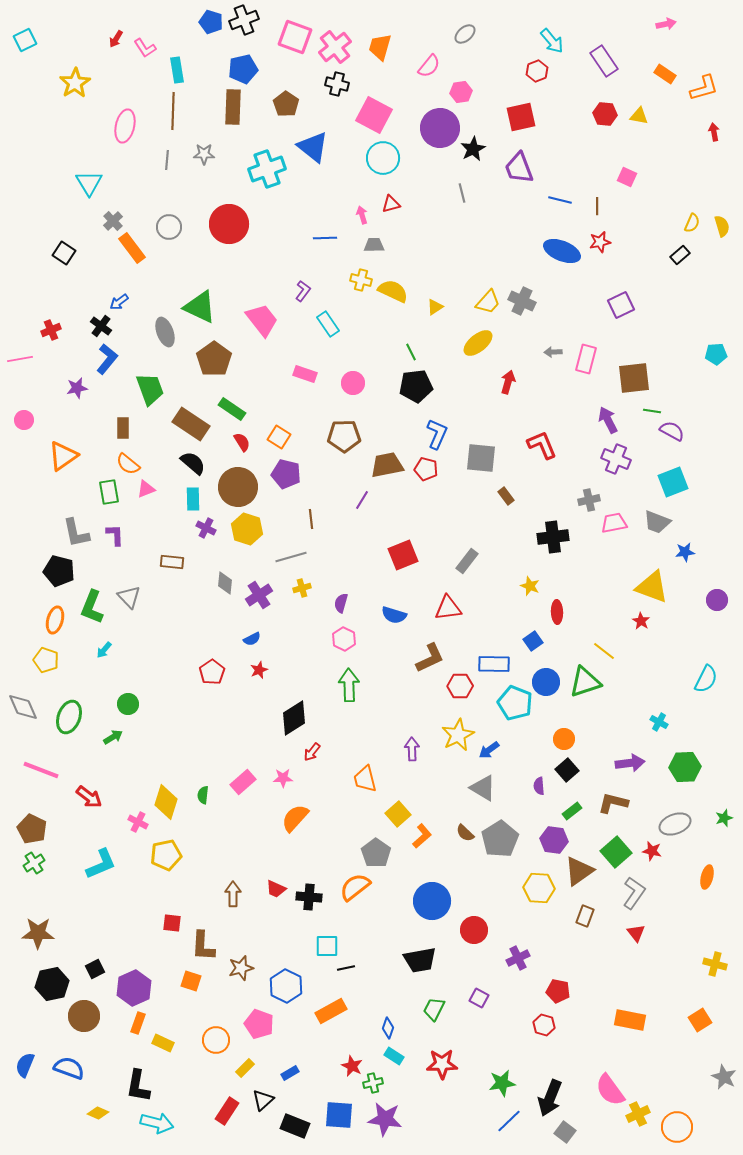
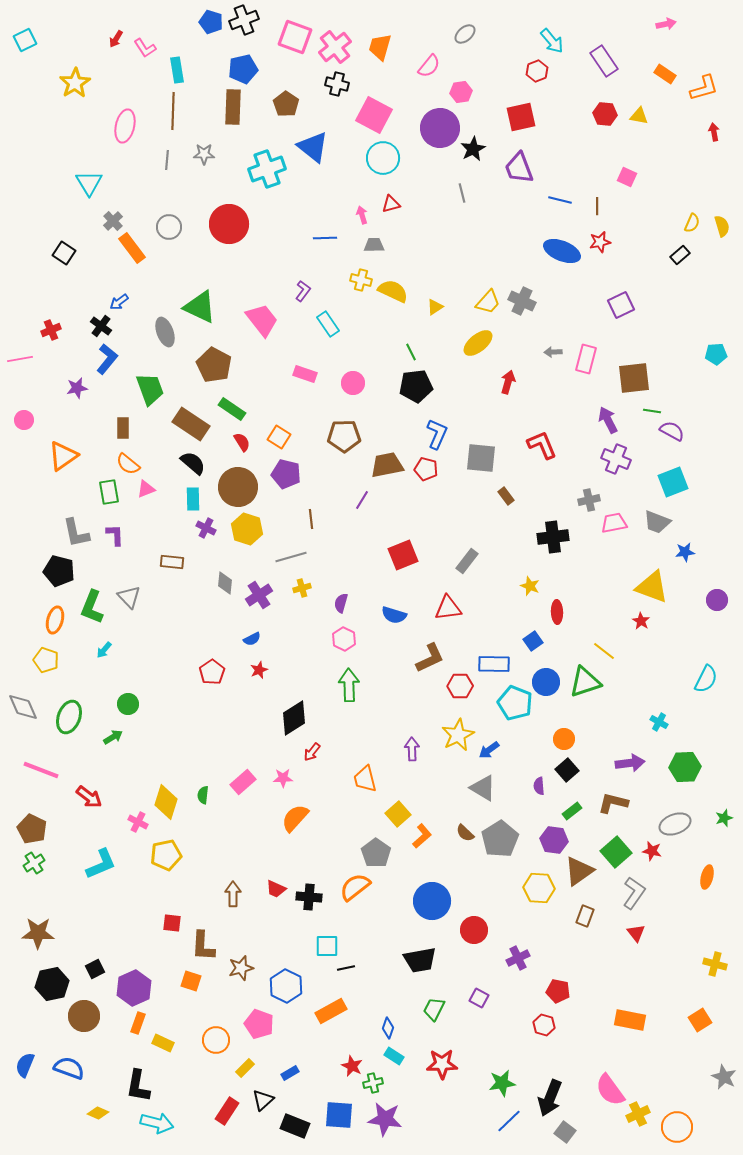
brown pentagon at (214, 359): moved 6 px down; rotated 8 degrees counterclockwise
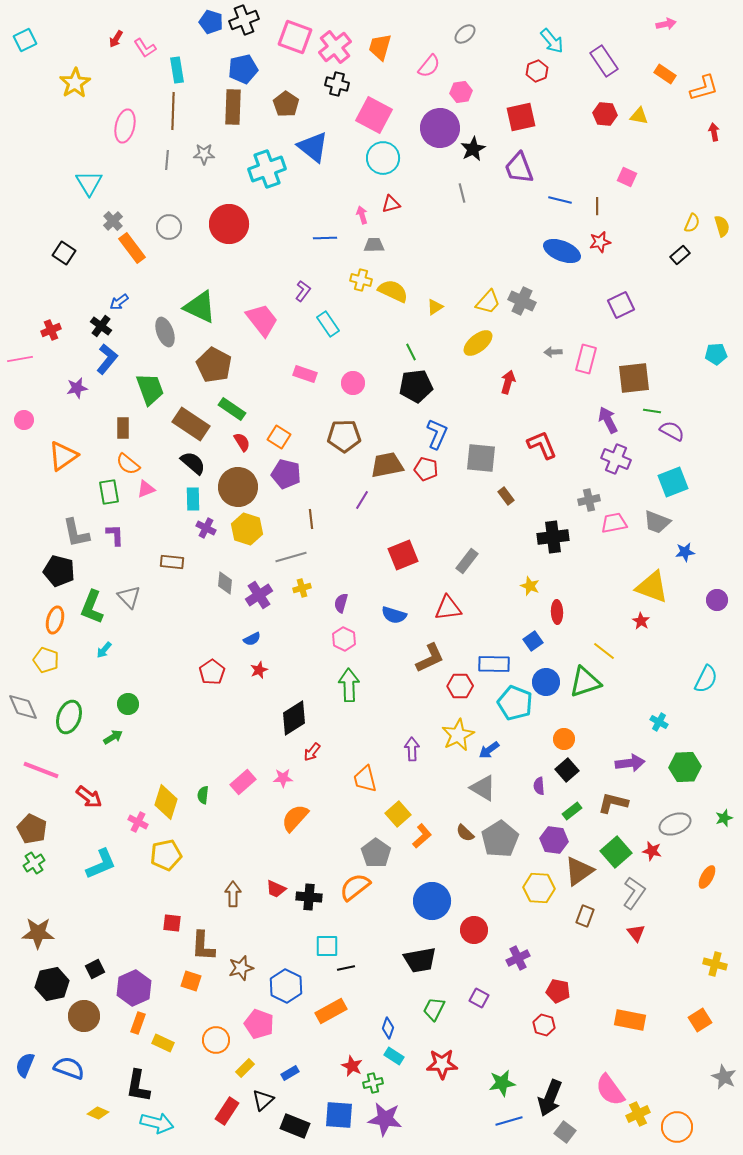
orange ellipse at (707, 877): rotated 15 degrees clockwise
blue line at (509, 1121): rotated 28 degrees clockwise
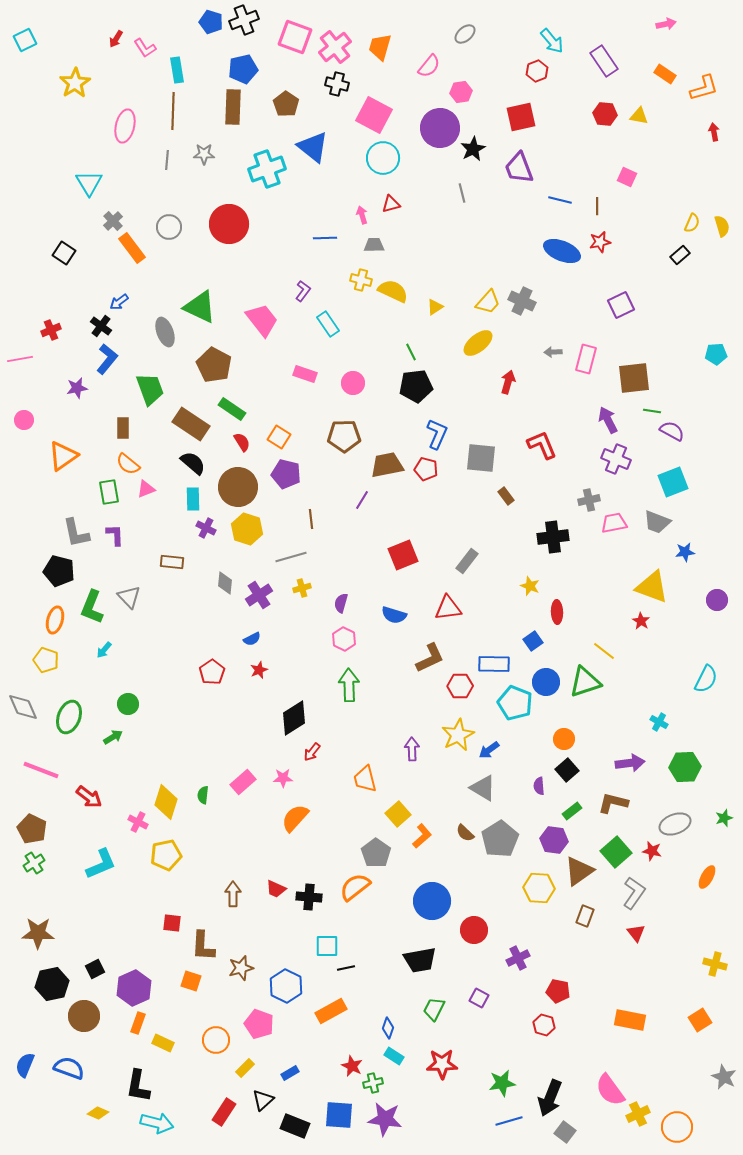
red rectangle at (227, 1111): moved 3 px left, 1 px down
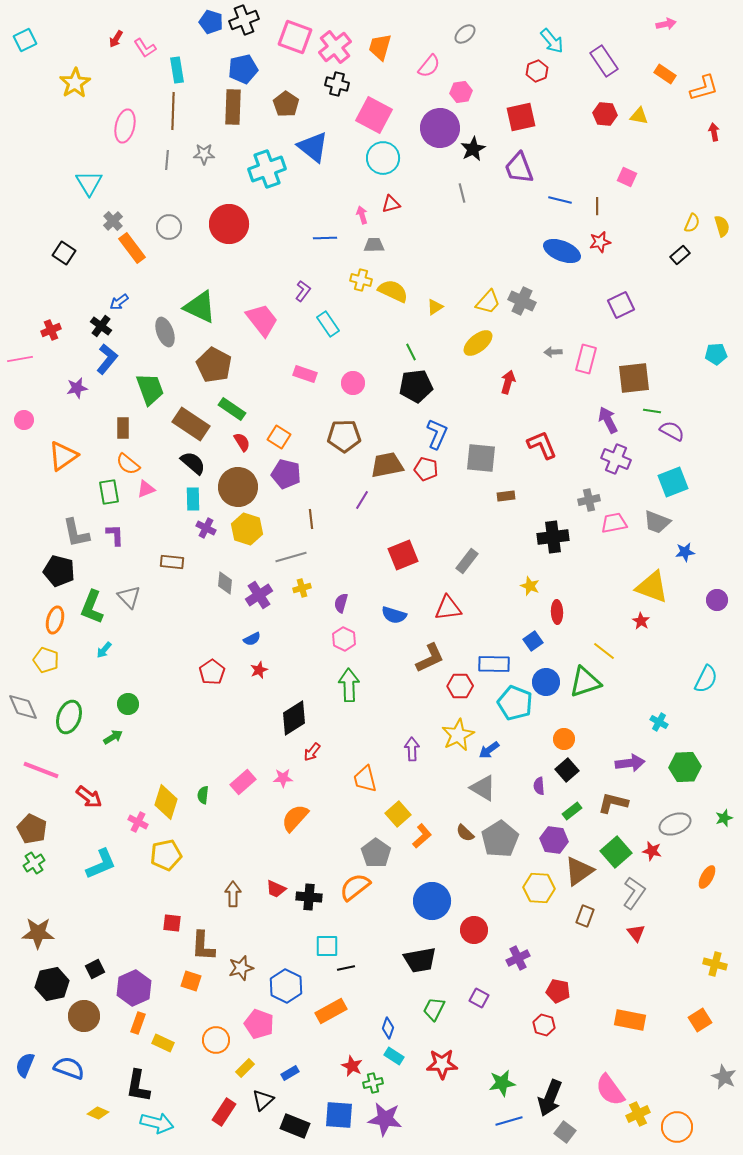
brown rectangle at (506, 496): rotated 60 degrees counterclockwise
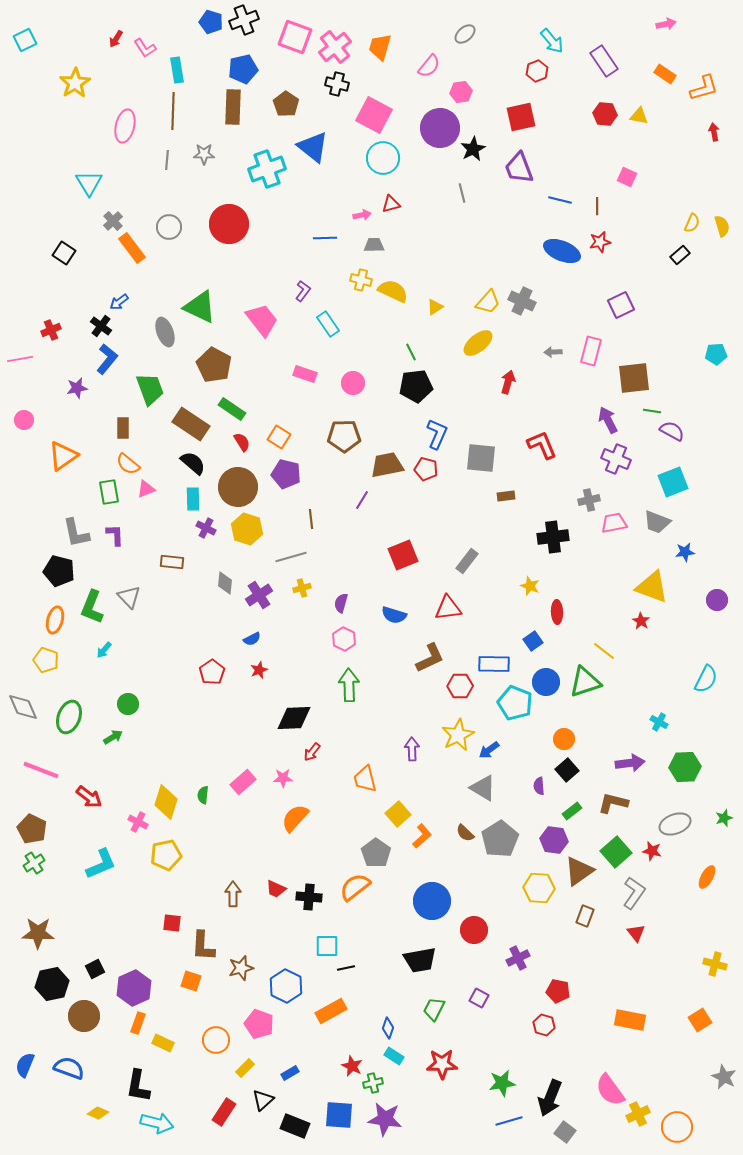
pink arrow at (362, 215): rotated 96 degrees clockwise
pink rectangle at (586, 359): moved 5 px right, 8 px up
black diamond at (294, 718): rotated 30 degrees clockwise
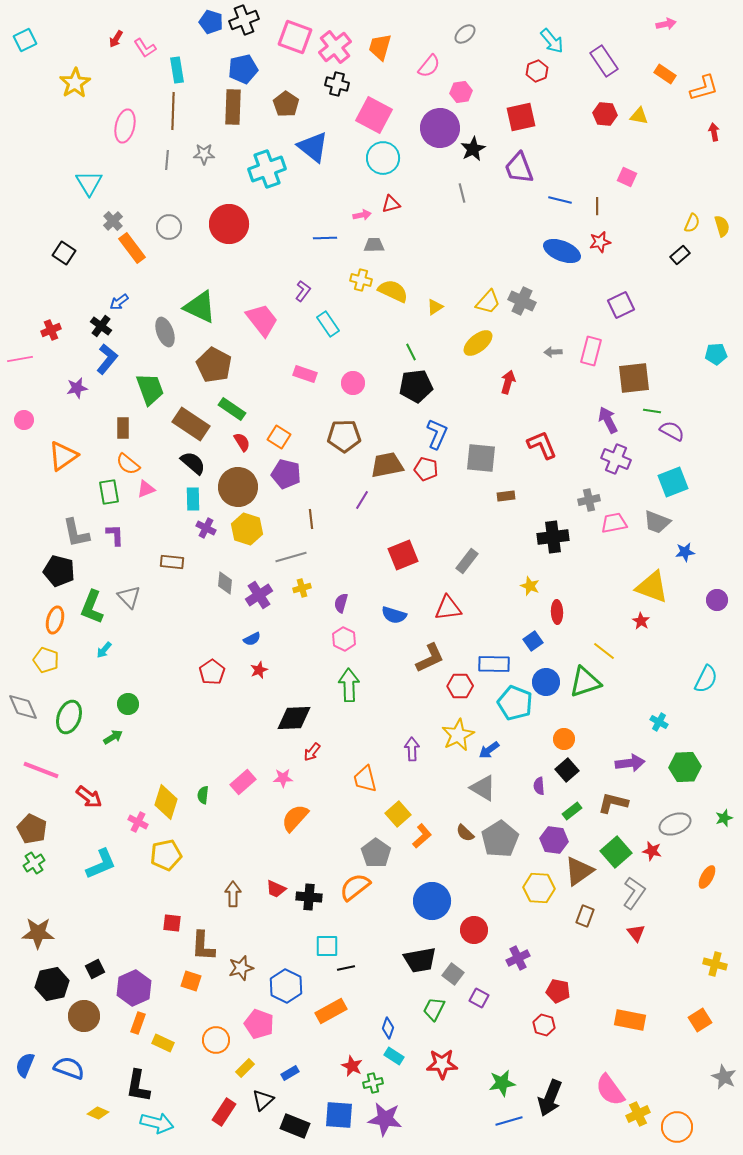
gray square at (565, 1132): moved 112 px left, 158 px up
